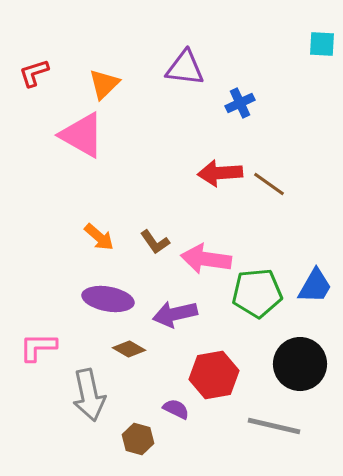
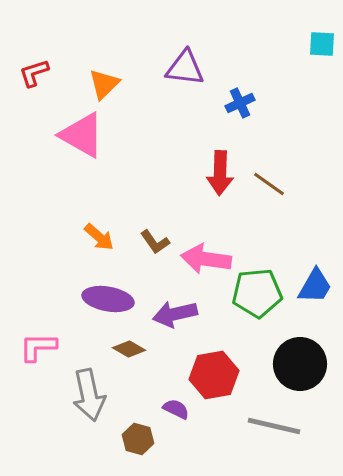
red arrow: rotated 84 degrees counterclockwise
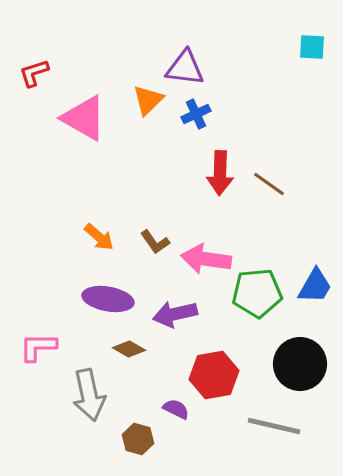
cyan square: moved 10 px left, 3 px down
orange triangle: moved 44 px right, 16 px down
blue cross: moved 44 px left, 11 px down
pink triangle: moved 2 px right, 17 px up
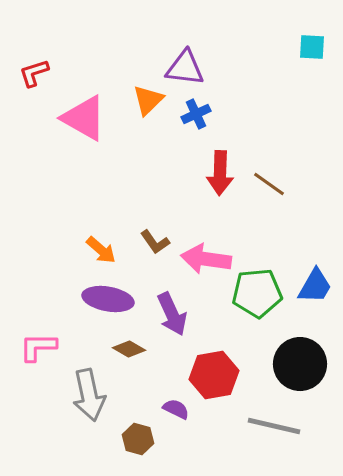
orange arrow: moved 2 px right, 13 px down
purple arrow: moved 3 px left; rotated 102 degrees counterclockwise
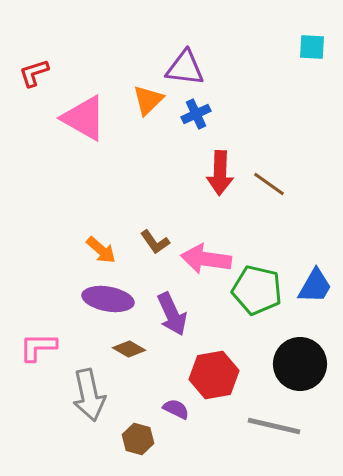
green pentagon: moved 3 px up; rotated 18 degrees clockwise
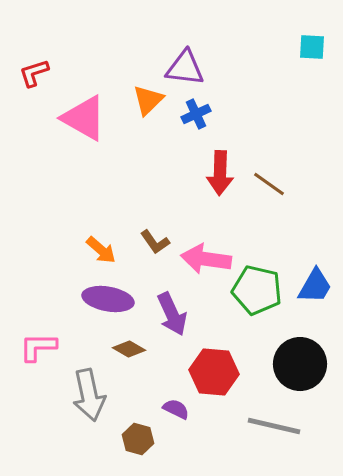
red hexagon: moved 3 px up; rotated 15 degrees clockwise
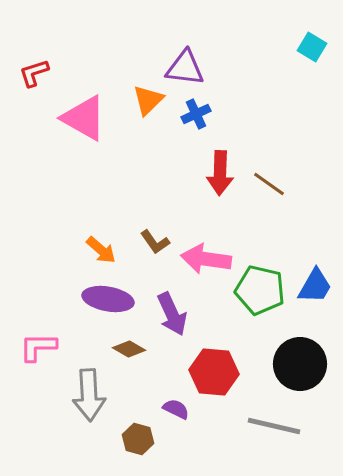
cyan square: rotated 28 degrees clockwise
green pentagon: moved 3 px right
gray arrow: rotated 9 degrees clockwise
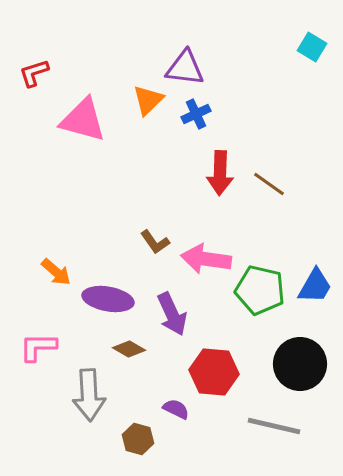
pink triangle: moved 1 px left, 2 px down; rotated 15 degrees counterclockwise
orange arrow: moved 45 px left, 22 px down
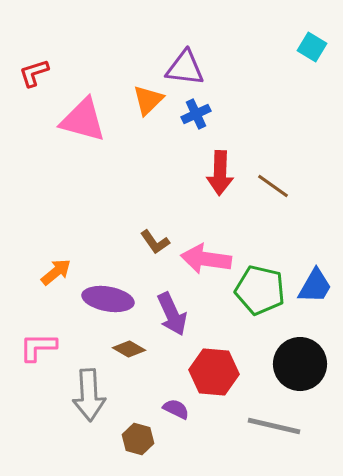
brown line: moved 4 px right, 2 px down
orange arrow: rotated 80 degrees counterclockwise
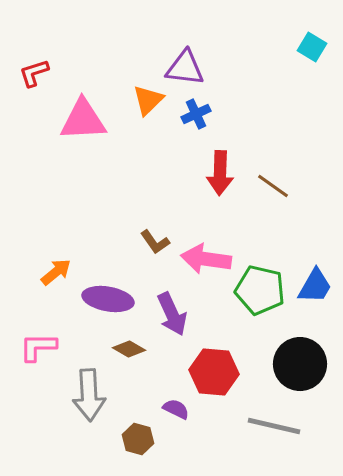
pink triangle: rotated 18 degrees counterclockwise
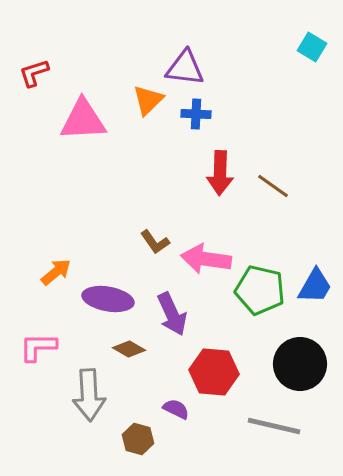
blue cross: rotated 28 degrees clockwise
